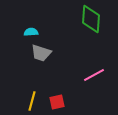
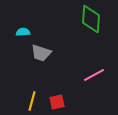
cyan semicircle: moved 8 px left
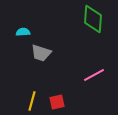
green diamond: moved 2 px right
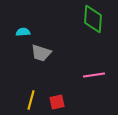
pink line: rotated 20 degrees clockwise
yellow line: moved 1 px left, 1 px up
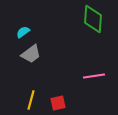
cyan semicircle: rotated 32 degrees counterclockwise
gray trapezoid: moved 10 px left, 1 px down; rotated 55 degrees counterclockwise
pink line: moved 1 px down
red square: moved 1 px right, 1 px down
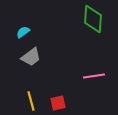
gray trapezoid: moved 3 px down
yellow line: moved 1 px down; rotated 30 degrees counterclockwise
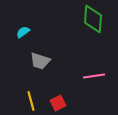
gray trapezoid: moved 9 px right, 4 px down; rotated 55 degrees clockwise
red square: rotated 14 degrees counterclockwise
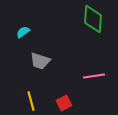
red square: moved 6 px right
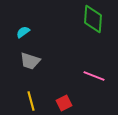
gray trapezoid: moved 10 px left
pink line: rotated 30 degrees clockwise
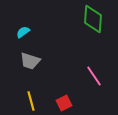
pink line: rotated 35 degrees clockwise
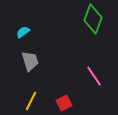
green diamond: rotated 16 degrees clockwise
gray trapezoid: rotated 125 degrees counterclockwise
yellow line: rotated 42 degrees clockwise
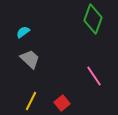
gray trapezoid: moved 2 px up; rotated 30 degrees counterclockwise
red square: moved 2 px left; rotated 14 degrees counterclockwise
